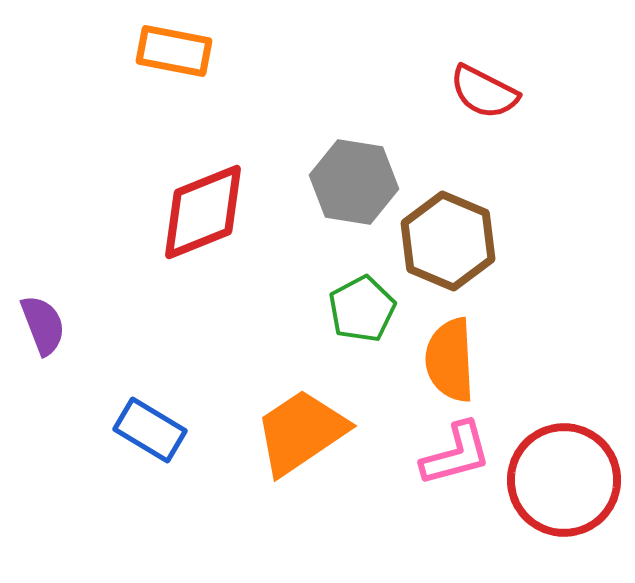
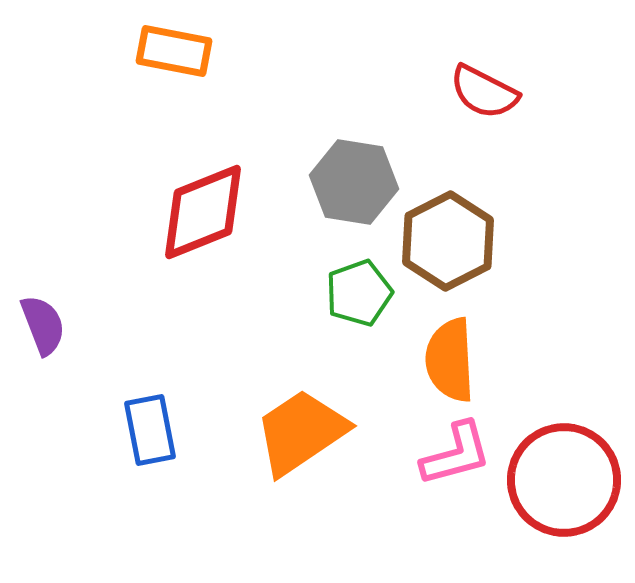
brown hexagon: rotated 10 degrees clockwise
green pentagon: moved 3 px left, 16 px up; rotated 8 degrees clockwise
blue rectangle: rotated 48 degrees clockwise
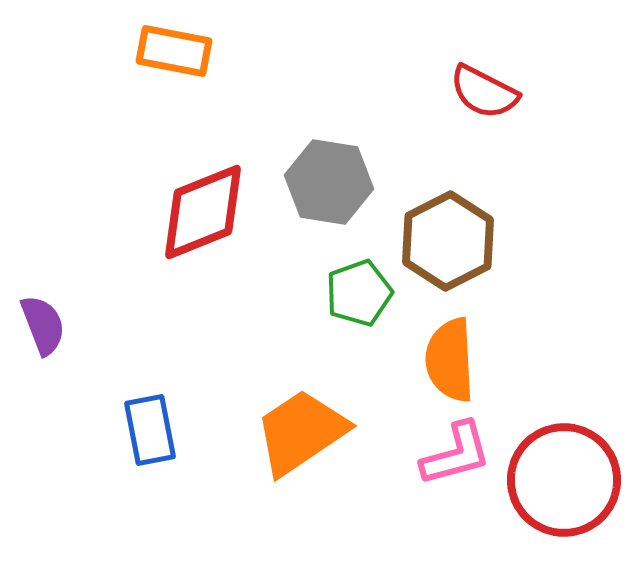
gray hexagon: moved 25 px left
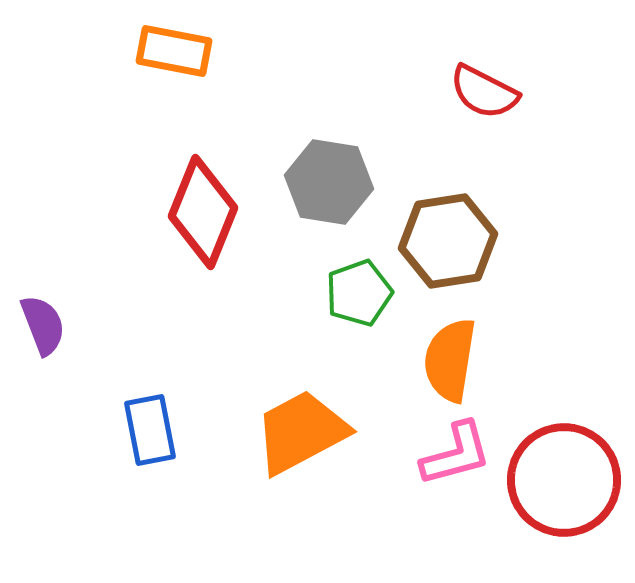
red diamond: rotated 46 degrees counterclockwise
brown hexagon: rotated 18 degrees clockwise
orange semicircle: rotated 12 degrees clockwise
orange trapezoid: rotated 6 degrees clockwise
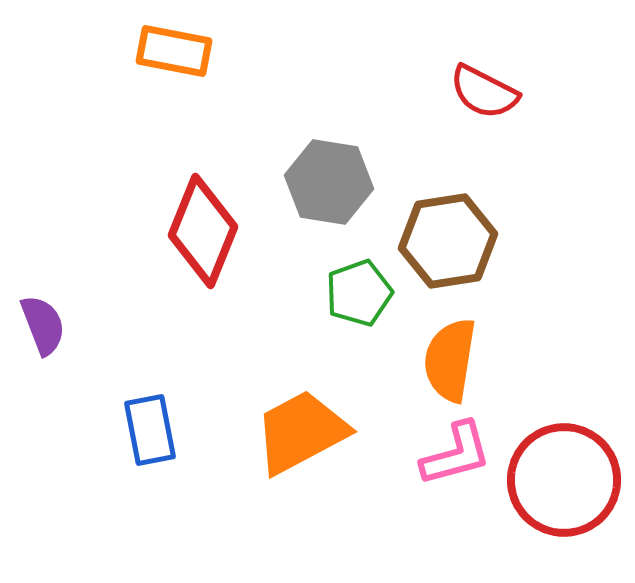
red diamond: moved 19 px down
